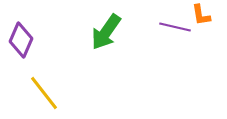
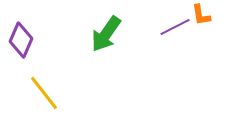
purple line: rotated 40 degrees counterclockwise
green arrow: moved 2 px down
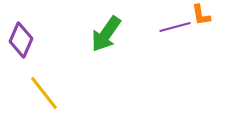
purple line: rotated 12 degrees clockwise
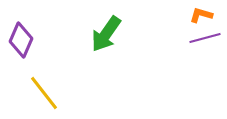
orange L-shape: rotated 115 degrees clockwise
purple line: moved 30 px right, 11 px down
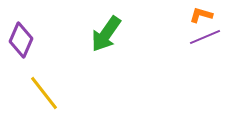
purple line: moved 1 px up; rotated 8 degrees counterclockwise
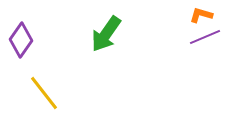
purple diamond: rotated 12 degrees clockwise
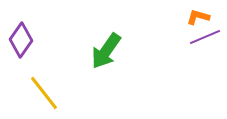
orange L-shape: moved 3 px left, 2 px down
green arrow: moved 17 px down
